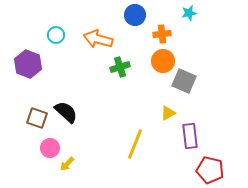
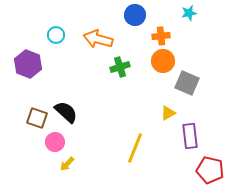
orange cross: moved 1 px left, 2 px down
gray square: moved 3 px right, 2 px down
yellow line: moved 4 px down
pink circle: moved 5 px right, 6 px up
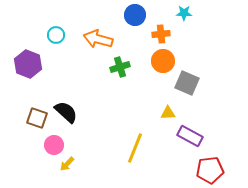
cyan star: moved 5 px left; rotated 14 degrees clockwise
orange cross: moved 2 px up
yellow triangle: rotated 28 degrees clockwise
purple rectangle: rotated 55 degrees counterclockwise
pink circle: moved 1 px left, 3 px down
red pentagon: rotated 20 degrees counterclockwise
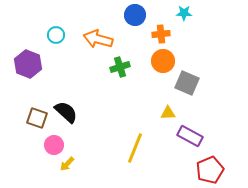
red pentagon: rotated 16 degrees counterclockwise
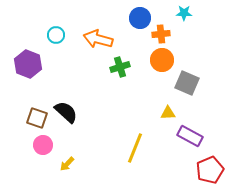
blue circle: moved 5 px right, 3 px down
orange circle: moved 1 px left, 1 px up
pink circle: moved 11 px left
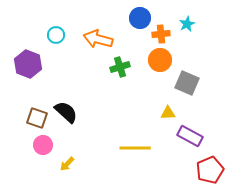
cyan star: moved 3 px right, 11 px down; rotated 28 degrees counterclockwise
orange circle: moved 2 px left
yellow line: rotated 68 degrees clockwise
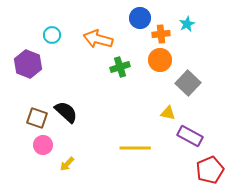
cyan circle: moved 4 px left
gray square: moved 1 px right; rotated 20 degrees clockwise
yellow triangle: rotated 14 degrees clockwise
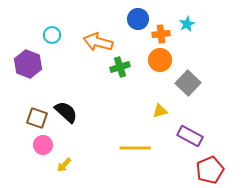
blue circle: moved 2 px left, 1 px down
orange arrow: moved 3 px down
yellow triangle: moved 8 px left, 2 px up; rotated 28 degrees counterclockwise
yellow arrow: moved 3 px left, 1 px down
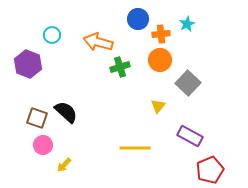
yellow triangle: moved 2 px left, 5 px up; rotated 35 degrees counterclockwise
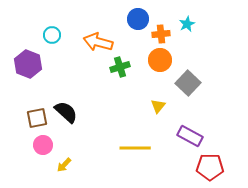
brown square: rotated 30 degrees counterclockwise
red pentagon: moved 3 px up; rotated 24 degrees clockwise
